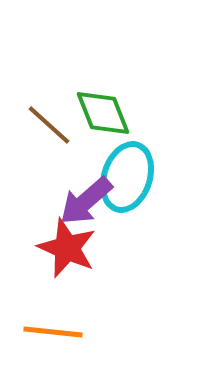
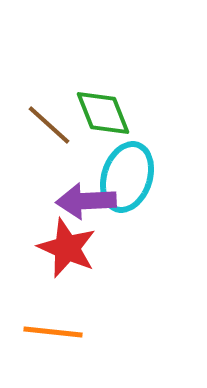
purple arrow: rotated 38 degrees clockwise
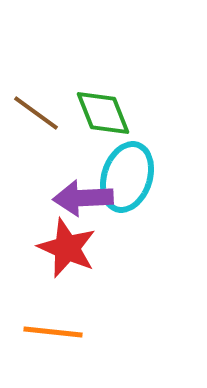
brown line: moved 13 px left, 12 px up; rotated 6 degrees counterclockwise
purple arrow: moved 3 px left, 3 px up
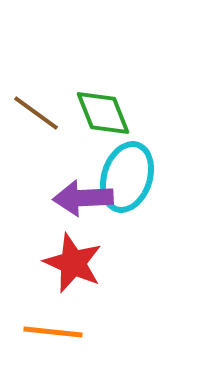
red star: moved 6 px right, 15 px down
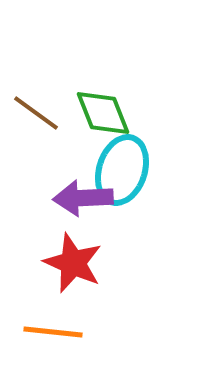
cyan ellipse: moved 5 px left, 7 px up
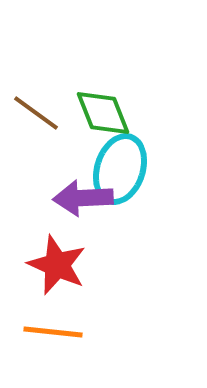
cyan ellipse: moved 2 px left, 1 px up
red star: moved 16 px left, 2 px down
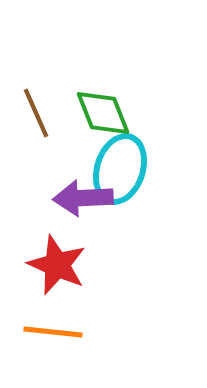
brown line: rotated 30 degrees clockwise
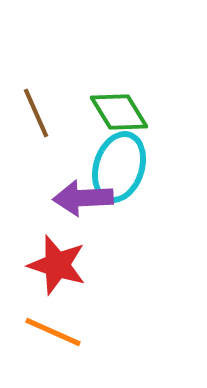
green diamond: moved 16 px right, 1 px up; rotated 10 degrees counterclockwise
cyan ellipse: moved 1 px left, 2 px up
red star: rotated 6 degrees counterclockwise
orange line: rotated 18 degrees clockwise
